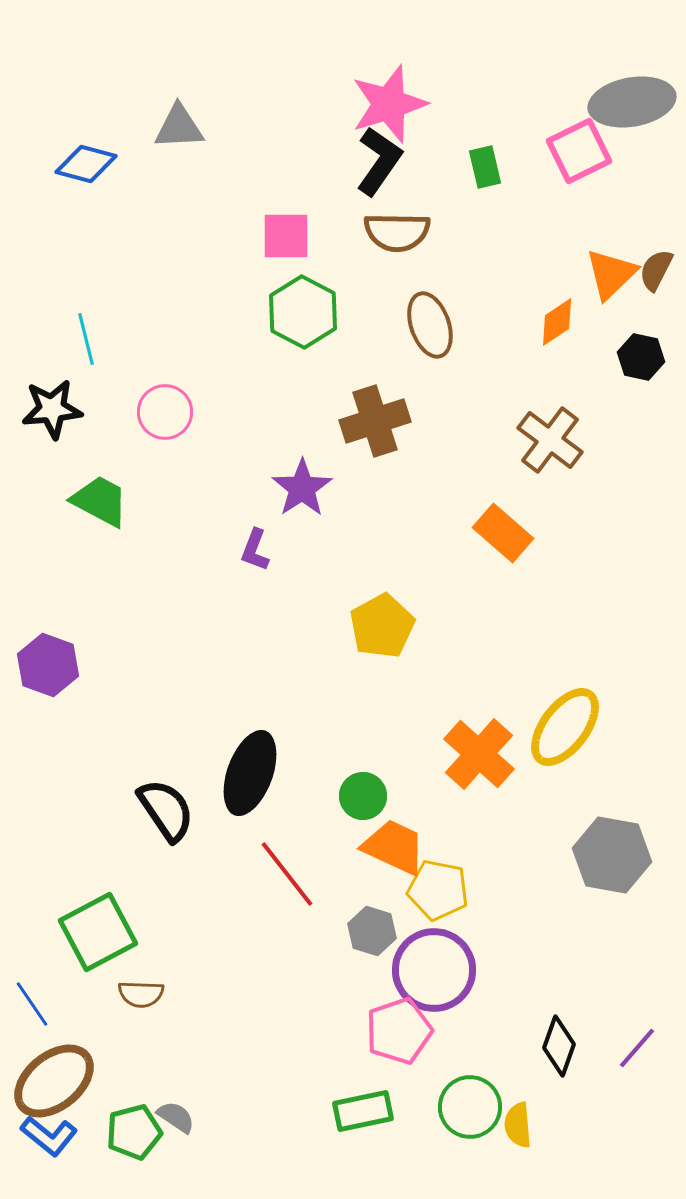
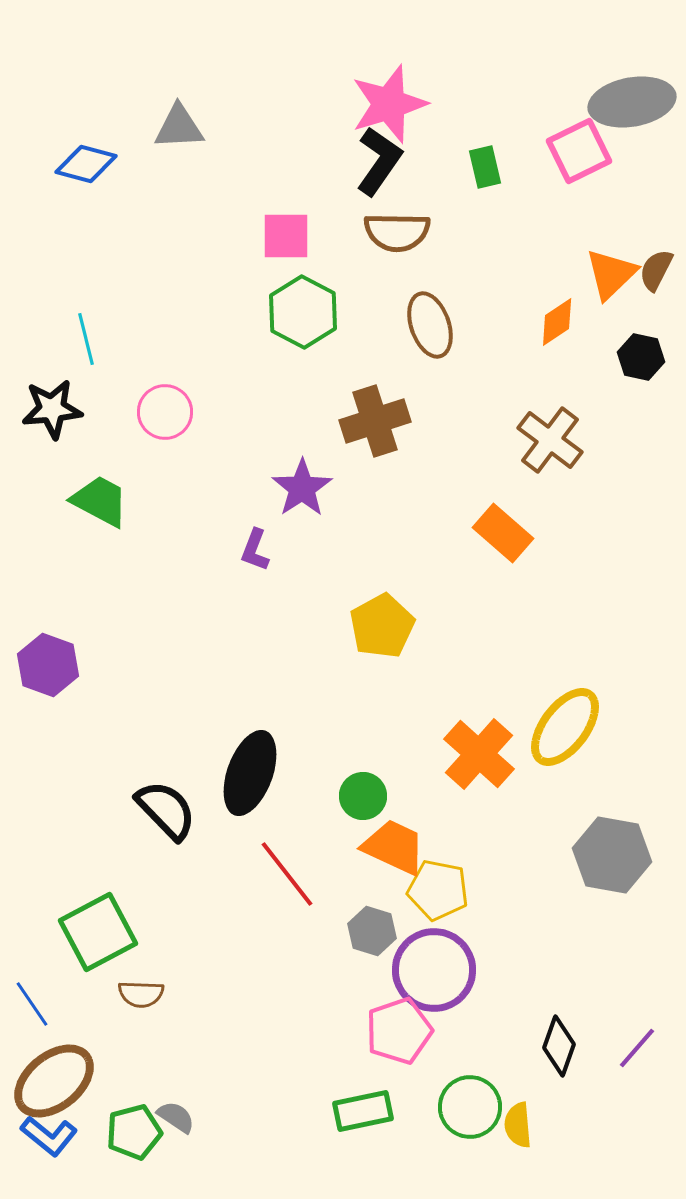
black semicircle at (166, 810): rotated 10 degrees counterclockwise
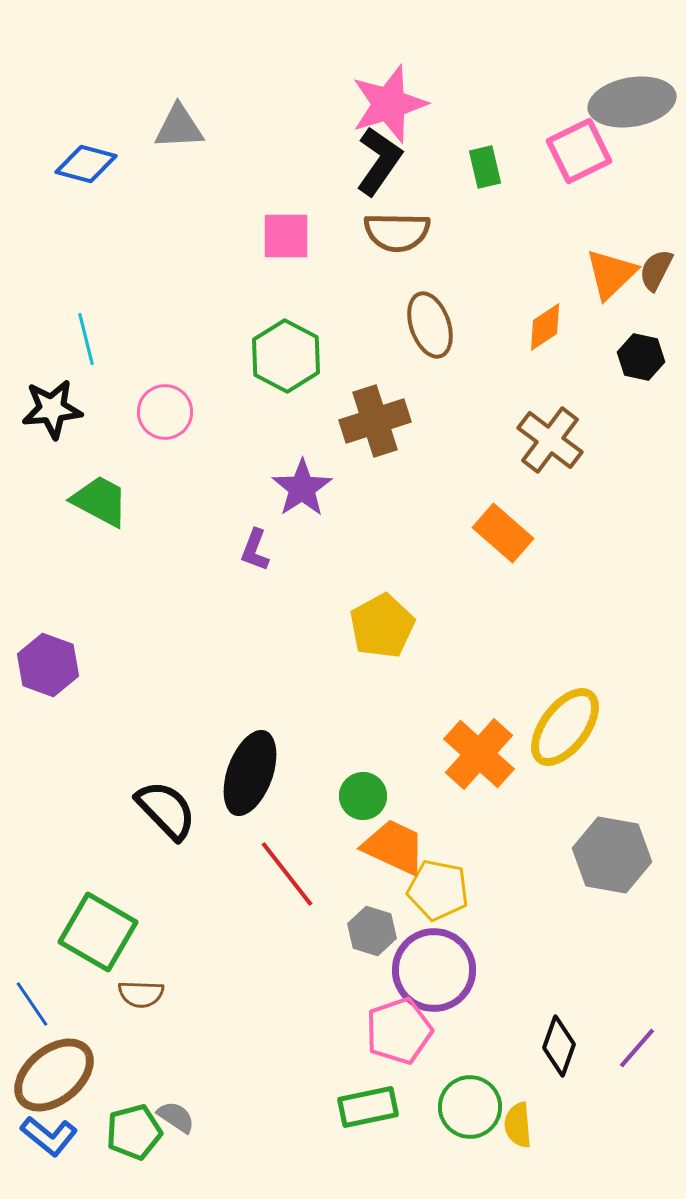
green hexagon at (303, 312): moved 17 px left, 44 px down
orange diamond at (557, 322): moved 12 px left, 5 px down
green square at (98, 932): rotated 32 degrees counterclockwise
brown ellipse at (54, 1081): moved 6 px up
green rectangle at (363, 1111): moved 5 px right, 4 px up
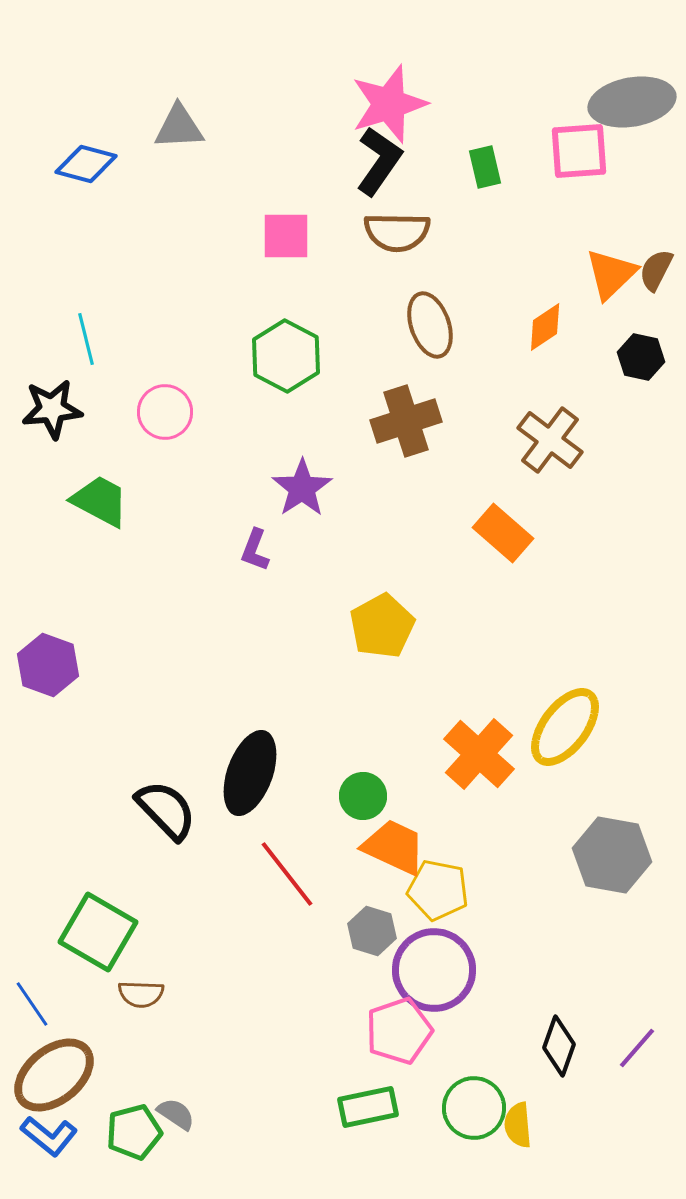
pink square at (579, 151): rotated 22 degrees clockwise
brown cross at (375, 421): moved 31 px right
green circle at (470, 1107): moved 4 px right, 1 px down
gray semicircle at (176, 1117): moved 3 px up
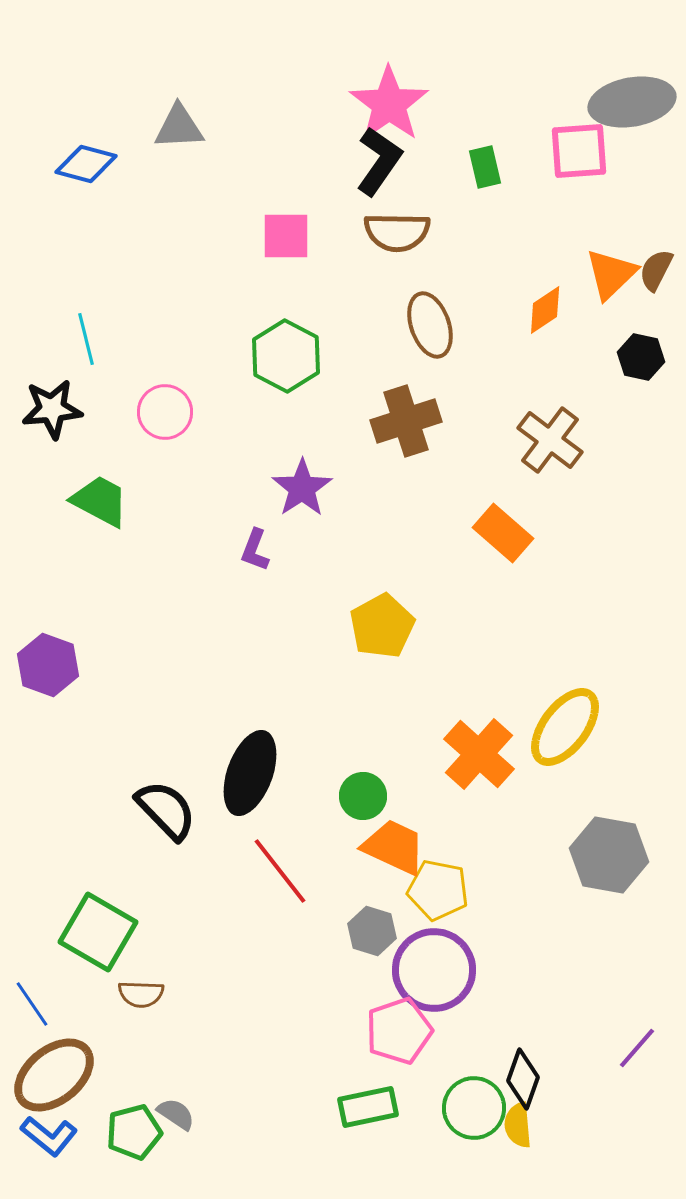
pink star at (389, 104): rotated 18 degrees counterclockwise
orange diamond at (545, 327): moved 17 px up
gray hexagon at (612, 855): moved 3 px left
red line at (287, 874): moved 7 px left, 3 px up
black diamond at (559, 1046): moved 36 px left, 33 px down
